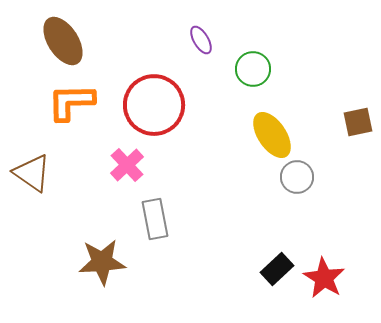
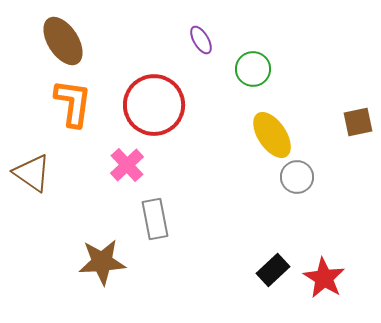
orange L-shape: moved 2 px right, 1 px down; rotated 99 degrees clockwise
black rectangle: moved 4 px left, 1 px down
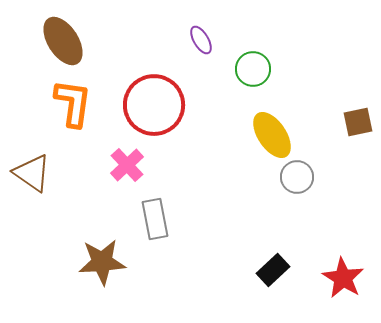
red star: moved 19 px right
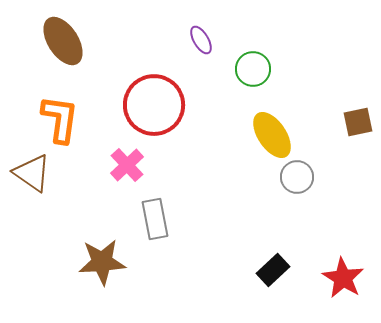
orange L-shape: moved 13 px left, 16 px down
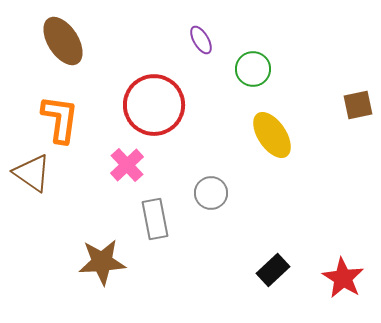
brown square: moved 17 px up
gray circle: moved 86 px left, 16 px down
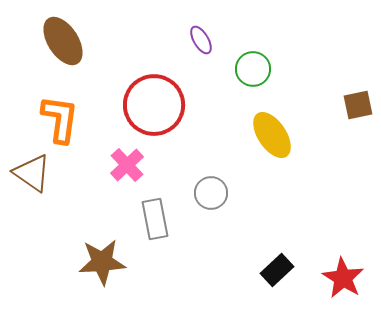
black rectangle: moved 4 px right
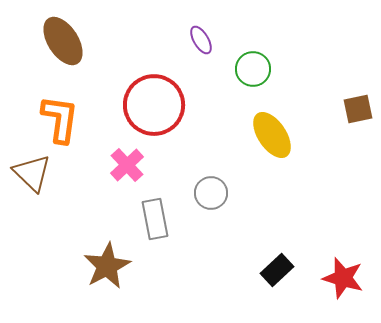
brown square: moved 4 px down
brown triangle: rotated 9 degrees clockwise
brown star: moved 5 px right, 4 px down; rotated 24 degrees counterclockwise
red star: rotated 15 degrees counterclockwise
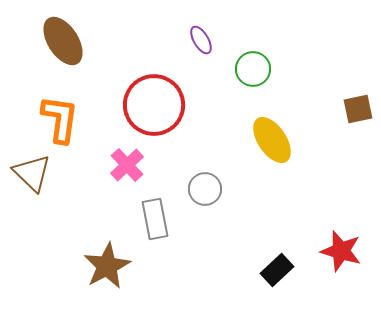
yellow ellipse: moved 5 px down
gray circle: moved 6 px left, 4 px up
red star: moved 2 px left, 27 px up
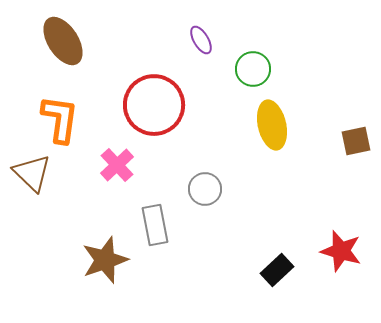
brown square: moved 2 px left, 32 px down
yellow ellipse: moved 15 px up; rotated 21 degrees clockwise
pink cross: moved 10 px left
gray rectangle: moved 6 px down
brown star: moved 2 px left, 6 px up; rotated 9 degrees clockwise
